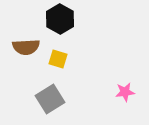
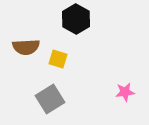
black hexagon: moved 16 px right
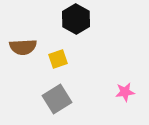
brown semicircle: moved 3 px left
yellow square: rotated 36 degrees counterclockwise
gray square: moved 7 px right
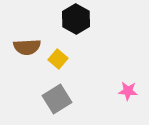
brown semicircle: moved 4 px right
yellow square: rotated 30 degrees counterclockwise
pink star: moved 3 px right, 1 px up; rotated 12 degrees clockwise
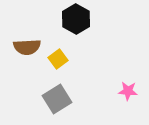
yellow square: rotated 12 degrees clockwise
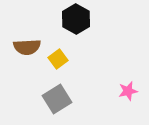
pink star: rotated 18 degrees counterclockwise
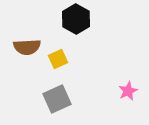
yellow square: rotated 12 degrees clockwise
pink star: rotated 12 degrees counterclockwise
gray square: rotated 8 degrees clockwise
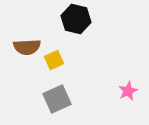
black hexagon: rotated 16 degrees counterclockwise
yellow square: moved 4 px left, 1 px down
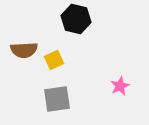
brown semicircle: moved 3 px left, 3 px down
pink star: moved 8 px left, 5 px up
gray square: rotated 16 degrees clockwise
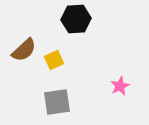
black hexagon: rotated 16 degrees counterclockwise
brown semicircle: rotated 40 degrees counterclockwise
gray square: moved 3 px down
